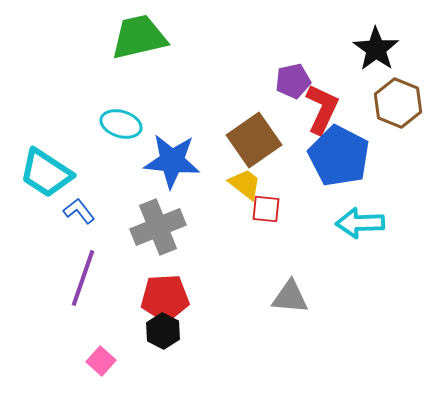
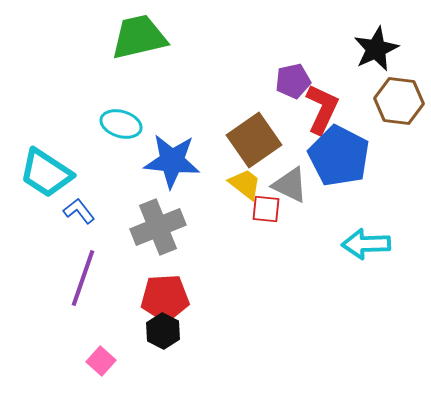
black star: rotated 12 degrees clockwise
brown hexagon: moved 1 px right, 2 px up; rotated 15 degrees counterclockwise
cyan arrow: moved 6 px right, 21 px down
gray triangle: moved 112 px up; rotated 21 degrees clockwise
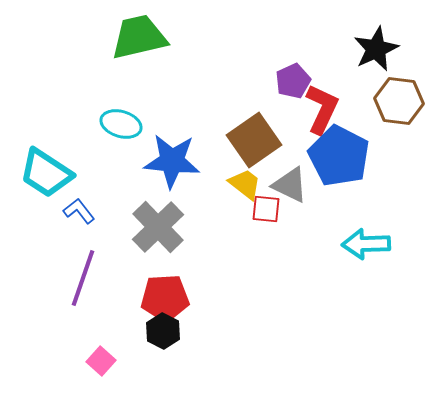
purple pentagon: rotated 12 degrees counterclockwise
gray cross: rotated 22 degrees counterclockwise
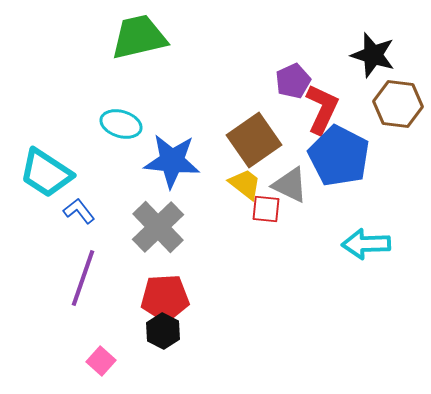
black star: moved 3 px left, 6 px down; rotated 30 degrees counterclockwise
brown hexagon: moved 1 px left, 3 px down
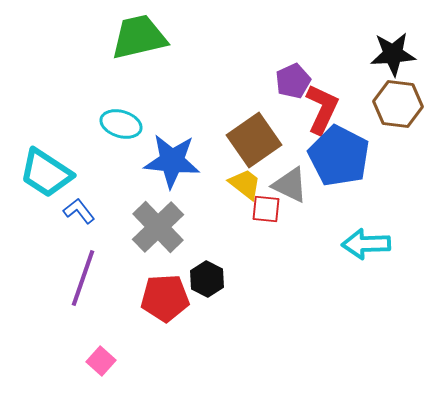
black star: moved 20 px right, 1 px up; rotated 21 degrees counterclockwise
black hexagon: moved 44 px right, 52 px up
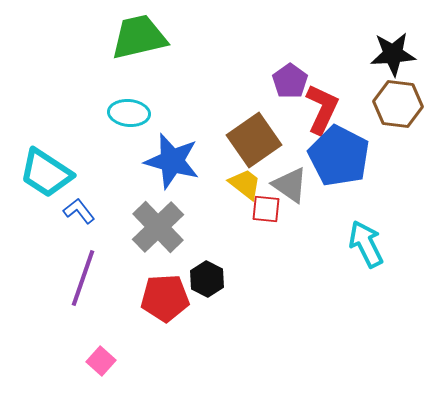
purple pentagon: moved 3 px left; rotated 12 degrees counterclockwise
cyan ellipse: moved 8 px right, 11 px up; rotated 12 degrees counterclockwise
blue star: rotated 10 degrees clockwise
gray triangle: rotated 9 degrees clockwise
cyan arrow: rotated 66 degrees clockwise
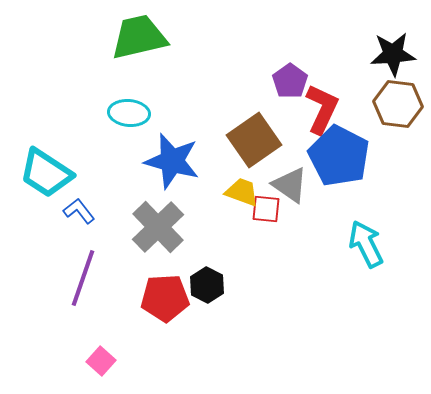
yellow trapezoid: moved 3 px left, 8 px down; rotated 18 degrees counterclockwise
black hexagon: moved 6 px down
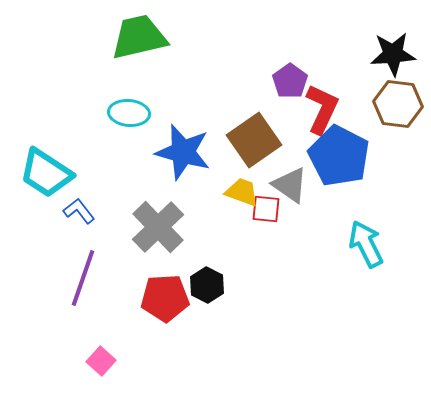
blue star: moved 11 px right, 9 px up
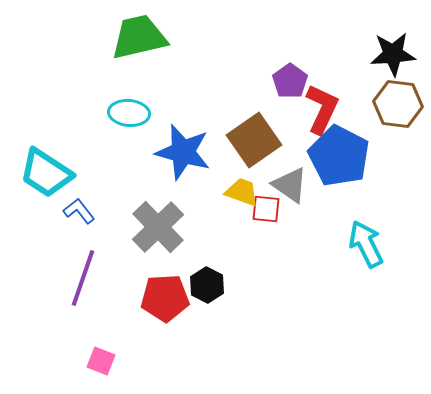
pink square: rotated 20 degrees counterclockwise
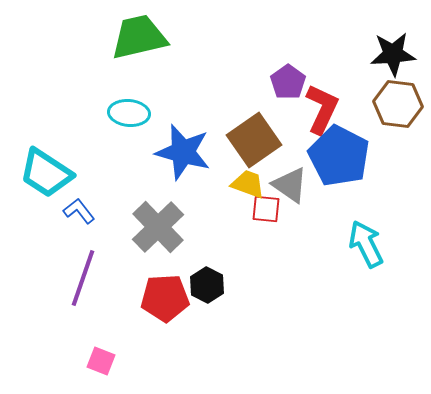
purple pentagon: moved 2 px left, 1 px down
yellow trapezoid: moved 6 px right, 8 px up
